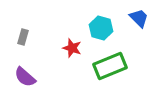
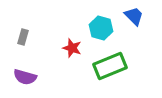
blue trapezoid: moved 5 px left, 2 px up
purple semicircle: rotated 25 degrees counterclockwise
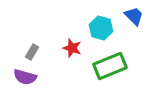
gray rectangle: moved 9 px right, 15 px down; rotated 14 degrees clockwise
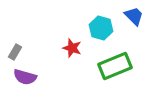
gray rectangle: moved 17 px left
green rectangle: moved 5 px right
